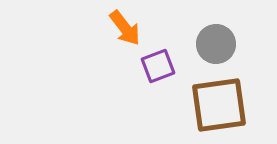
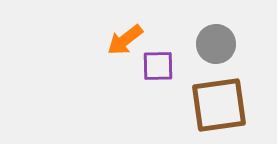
orange arrow: moved 12 px down; rotated 90 degrees clockwise
purple square: rotated 20 degrees clockwise
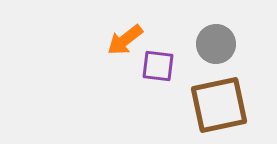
purple square: rotated 8 degrees clockwise
brown square: rotated 4 degrees counterclockwise
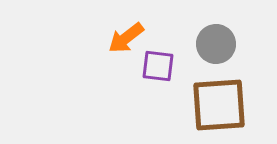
orange arrow: moved 1 px right, 2 px up
brown square: rotated 8 degrees clockwise
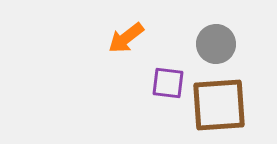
purple square: moved 10 px right, 17 px down
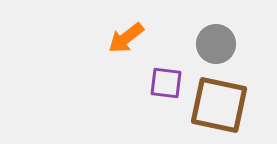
purple square: moved 2 px left
brown square: rotated 16 degrees clockwise
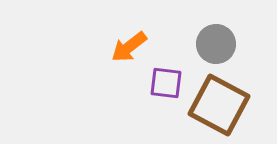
orange arrow: moved 3 px right, 9 px down
brown square: rotated 16 degrees clockwise
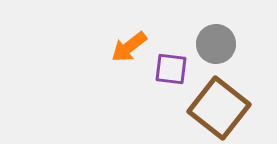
purple square: moved 5 px right, 14 px up
brown square: moved 3 px down; rotated 10 degrees clockwise
